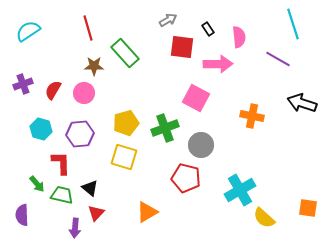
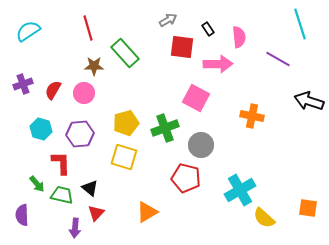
cyan line: moved 7 px right
black arrow: moved 7 px right, 2 px up
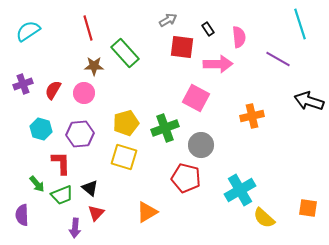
orange cross: rotated 25 degrees counterclockwise
green trapezoid: rotated 145 degrees clockwise
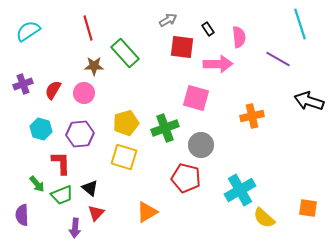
pink square: rotated 12 degrees counterclockwise
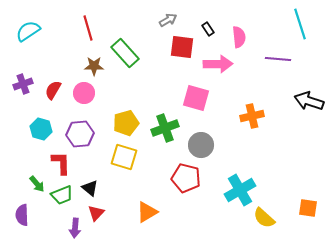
purple line: rotated 25 degrees counterclockwise
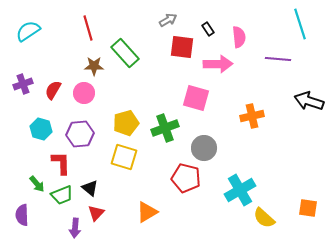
gray circle: moved 3 px right, 3 px down
